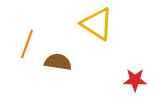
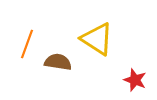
yellow triangle: moved 15 px down
red star: rotated 20 degrees clockwise
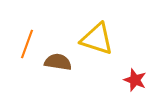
yellow triangle: rotated 15 degrees counterclockwise
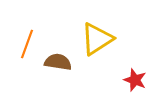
yellow triangle: rotated 51 degrees counterclockwise
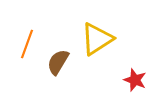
brown semicircle: rotated 68 degrees counterclockwise
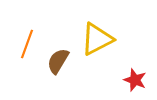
yellow triangle: rotated 6 degrees clockwise
brown semicircle: moved 1 px up
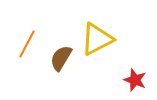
orange line: rotated 8 degrees clockwise
brown semicircle: moved 3 px right, 3 px up
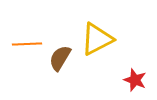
orange line: rotated 60 degrees clockwise
brown semicircle: moved 1 px left
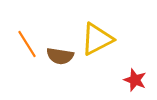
orange line: rotated 60 degrees clockwise
brown semicircle: moved 2 px up; rotated 112 degrees counterclockwise
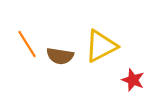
yellow triangle: moved 4 px right, 7 px down
red star: moved 2 px left
